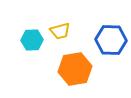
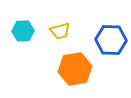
cyan hexagon: moved 9 px left, 9 px up
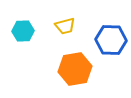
yellow trapezoid: moved 5 px right, 5 px up
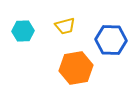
orange hexagon: moved 1 px right, 1 px up
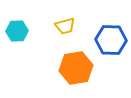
cyan hexagon: moved 6 px left
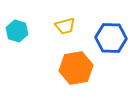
cyan hexagon: rotated 20 degrees clockwise
blue hexagon: moved 2 px up
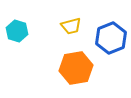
yellow trapezoid: moved 6 px right
blue hexagon: rotated 24 degrees counterclockwise
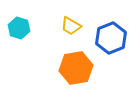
yellow trapezoid: rotated 45 degrees clockwise
cyan hexagon: moved 2 px right, 3 px up
